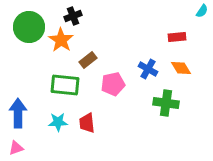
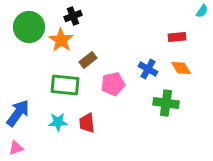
blue arrow: rotated 36 degrees clockwise
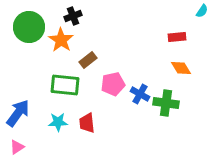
blue cross: moved 8 px left, 25 px down
pink triangle: moved 1 px right, 1 px up; rotated 14 degrees counterclockwise
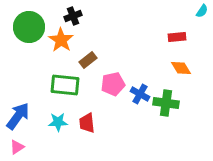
blue arrow: moved 3 px down
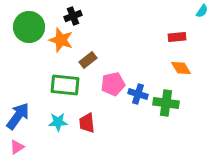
orange star: rotated 15 degrees counterclockwise
blue cross: moved 2 px left; rotated 12 degrees counterclockwise
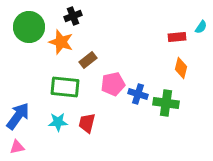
cyan semicircle: moved 1 px left, 16 px down
orange star: moved 2 px down
orange diamond: rotated 45 degrees clockwise
green rectangle: moved 2 px down
red trapezoid: rotated 20 degrees clockwise
pink triangle: rotated 21 degrees clockwise
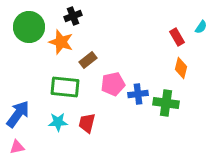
red rectangle: rotated 66 degrees clockwise
blue cross: rotated 24 degrees counterclockwise
blue arrow: moved 2 px up
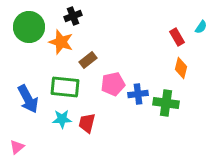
blue arrow: moved 10 px right, 15 px up; rotated 116 degrees clockwise
cyan star: moved 4 px right, 3 px up
pink triangle: rotated 28 degrees counterclockwise
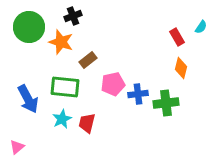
green cross: rotated 15 degrees counterclockwise
cyan star: rotated 24 degrees counterclockwise
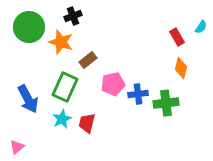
green rectangle: rotated 72 degrees counterclockwise
